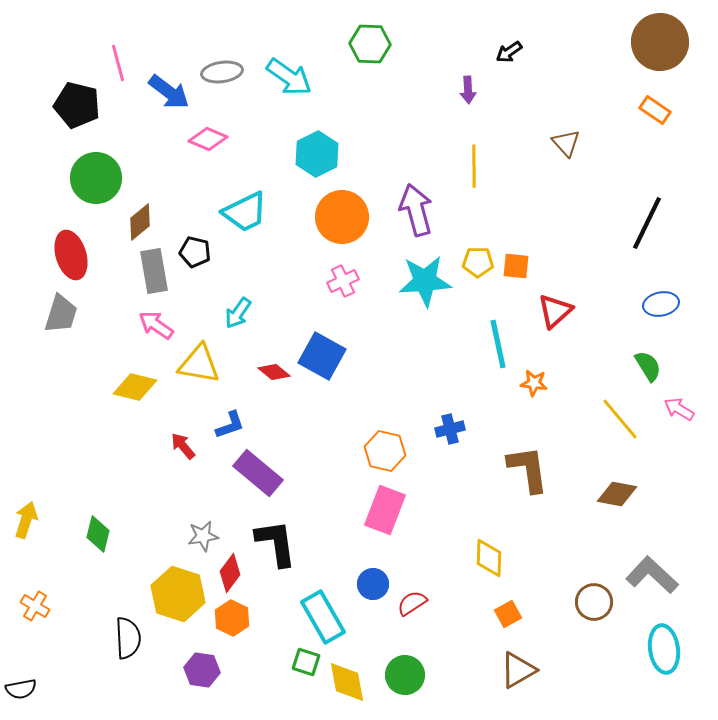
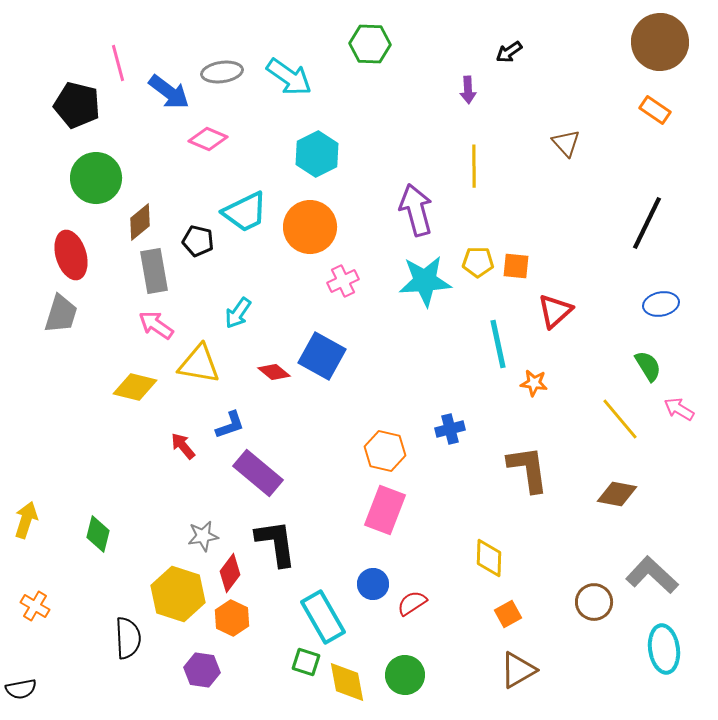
orange circle at (342, 217): moved 32 px left, 10 px down
black pentagon at (195, 252): moved 3 px right, 11 px up
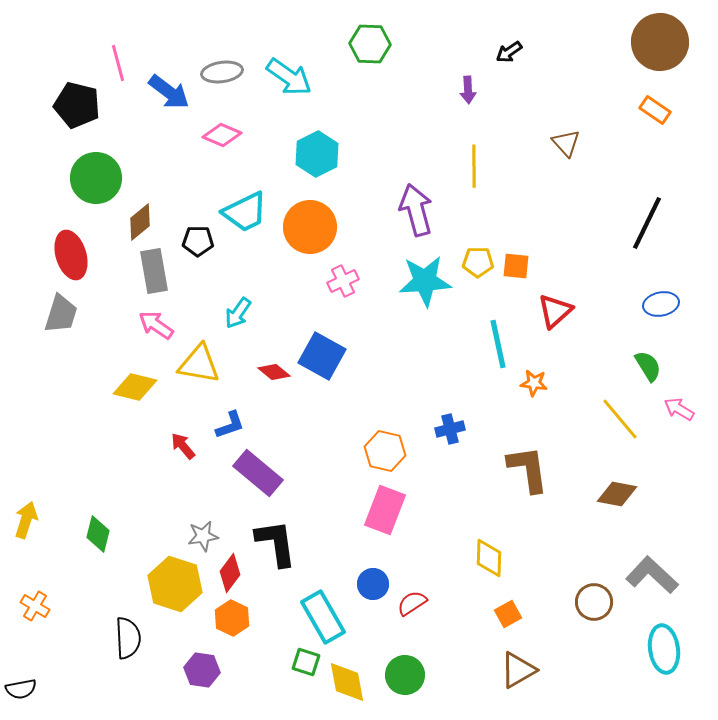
pink diamond at (208, 139): moved 14 px right, 4 px up
black pentagon at (198, 241): rotated 12 degrees counterclockwise
yellow hexagon at (178, 594): moved 3 px left, 10 px up
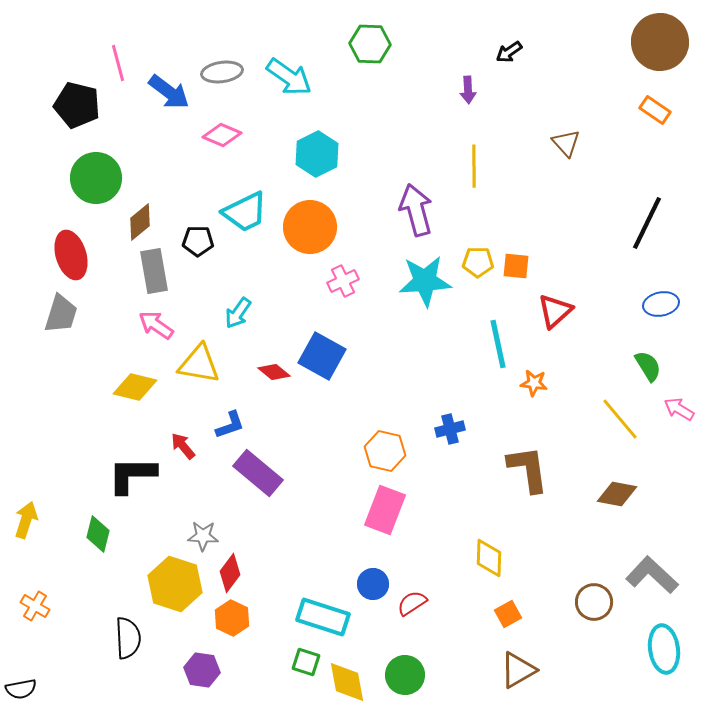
gray star at (203, 536): rotated 12 degrees clockwise
black L-shape at (276, 543): moved 144 px left, 68 px up; rotated 82 degrees counterclockwise
cyan rectangle at (323, 617): rotated 42 degrees counterclockwise
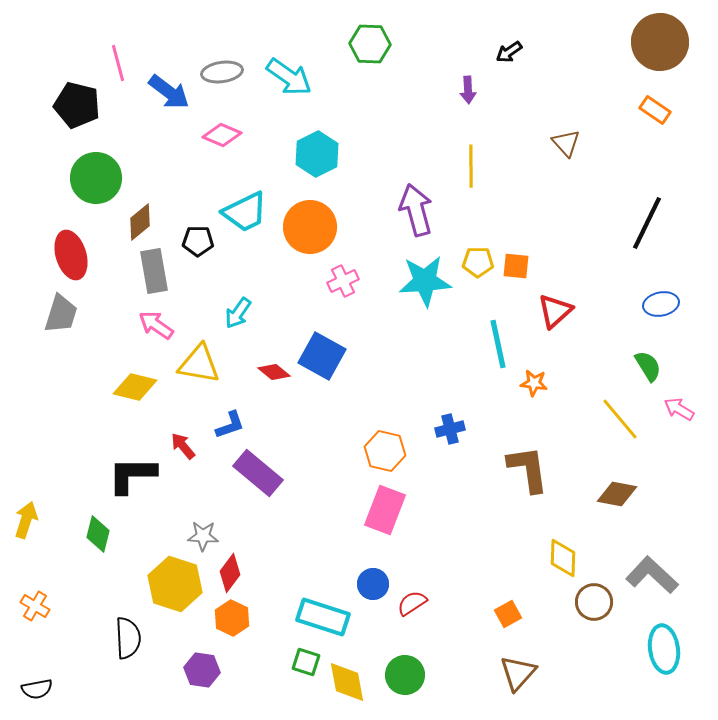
yellow line at (474, 166): moved 3 px left
yellow diamond at (489, 558): moved 74 px right
brown triangle at (518, 670): moved 3 px down; rotated 18 degrees counterclockwise
black semicircle at (21, 689): moved 16 px right
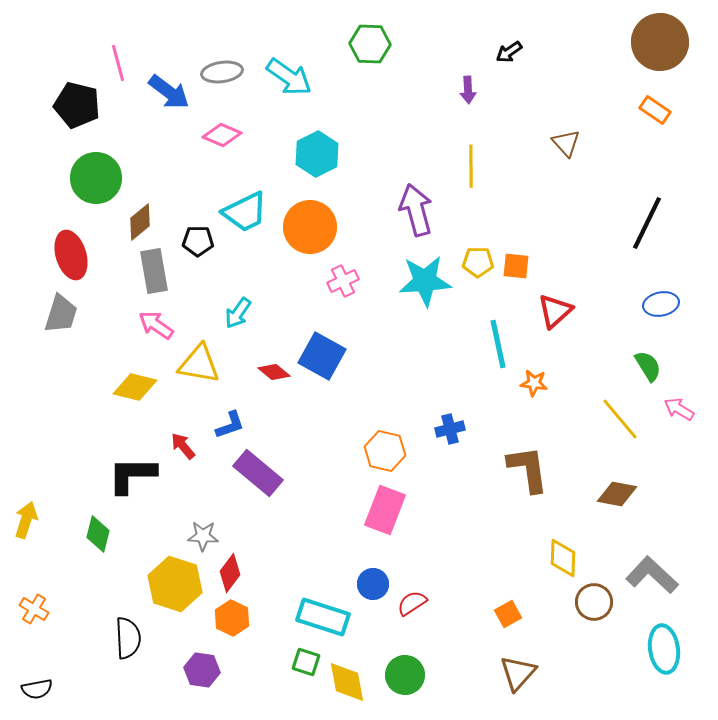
orange cross at (35, 606): moved 1 px left, 3 px down
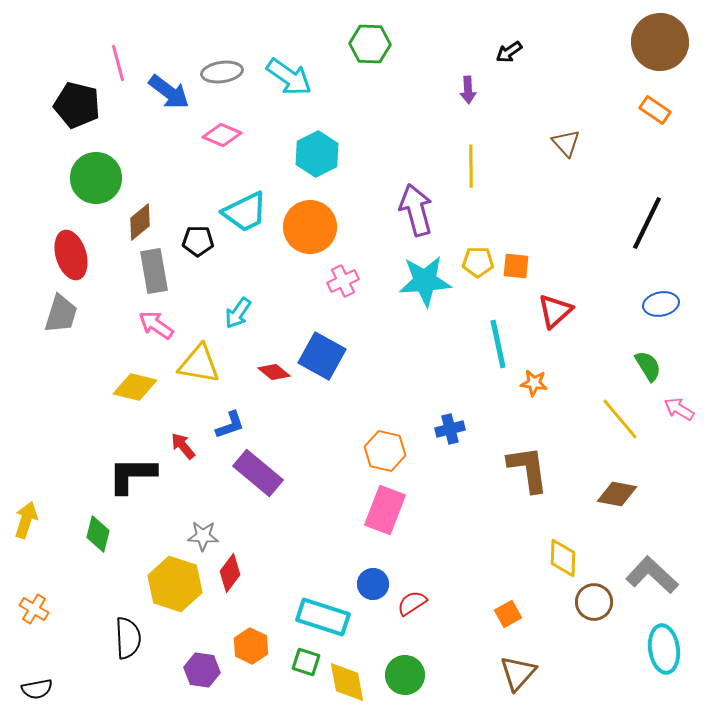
orange hexagon at (232, 618): moved 19 px right, 28 px down
